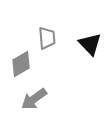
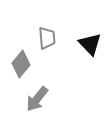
gray diamond: rotated 20 degrees counterclockwise
gray arrow: moved 3 px right; rotated 16 degrees counterclockwise
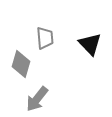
gray trapezoid: moved 2 px left
gray diamond: rotated 24 degrees counterclockwise
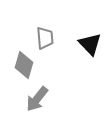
gray diamond: moved 3 px right, 1 px down
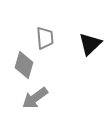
black triangle: rotated 30 degrees clockwise
gray arrow: moved 2 px left, 1 px up; rotated 16 degrees clockwise
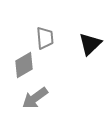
gray diamond: rotated 44 degrees clockwise
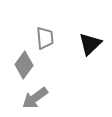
gray diamond: rotated 24 degrees counterclockwise
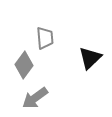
black triangle: moved 14 px down
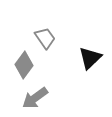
gray trapezoid: rotated 30 degrees counterclockwise
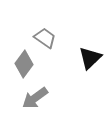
gray trapezoid: rotated 20 degrees counterclockwise
gray diamond: moved 1 px up
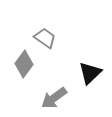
black triangle: moved 15 px down
gray arrow: moved 19 px right
